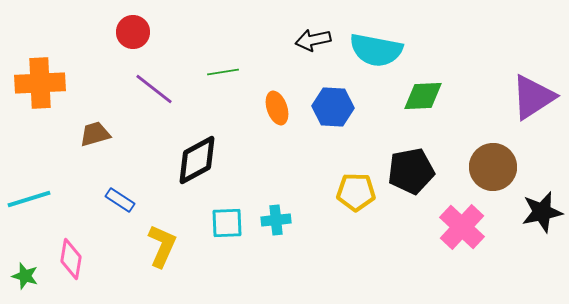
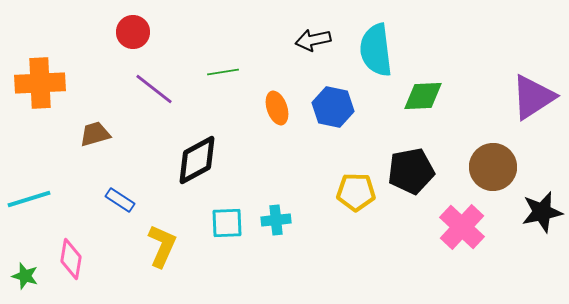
cyan semicircle: rotated 72 degrees clockwise
blue hexagon: rotated 9 degrees clockwise
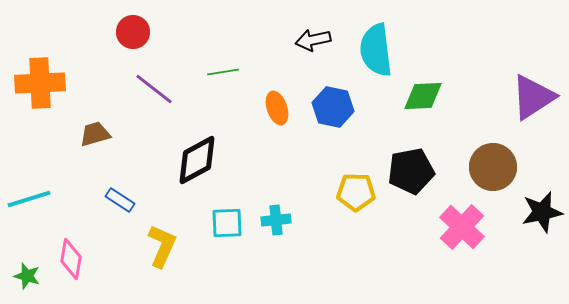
green star: moved 2 px right
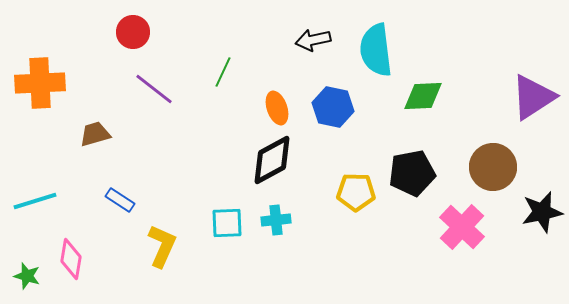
green line: rotated 56 degrees counterclockwise
black diamond: moved 75 px right
black pentagon: moved 1 px right, 2 px down
cyan line: moved 6 px right, 2 px down
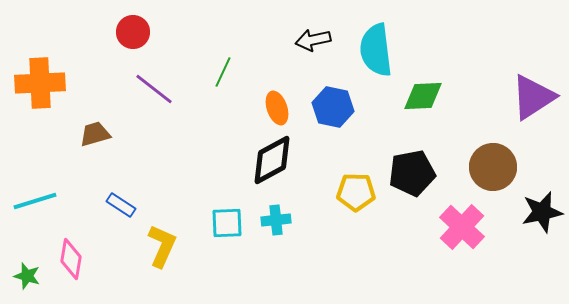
blue rectangle: moved 1 px right, 5 px down
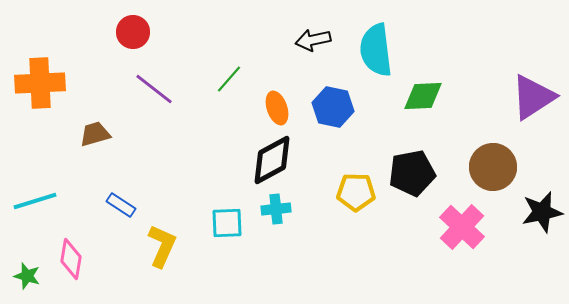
green line: moved 6 px right, 7 px down; rotated 16 degrees clockwise
cyan cross: moved 11 px up
